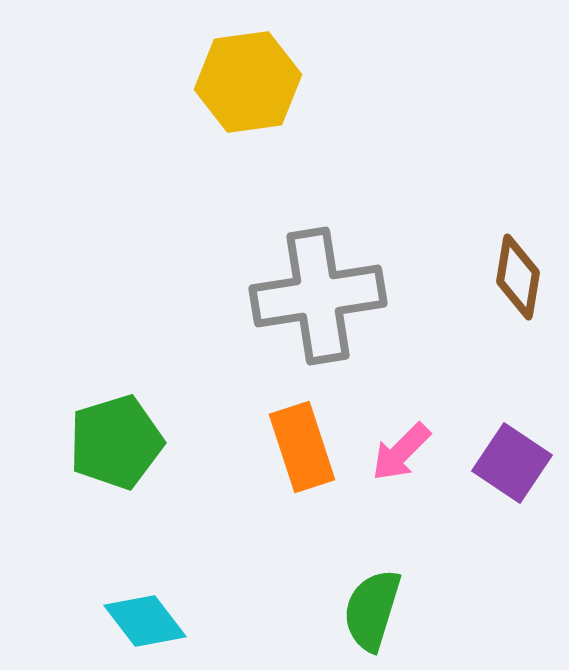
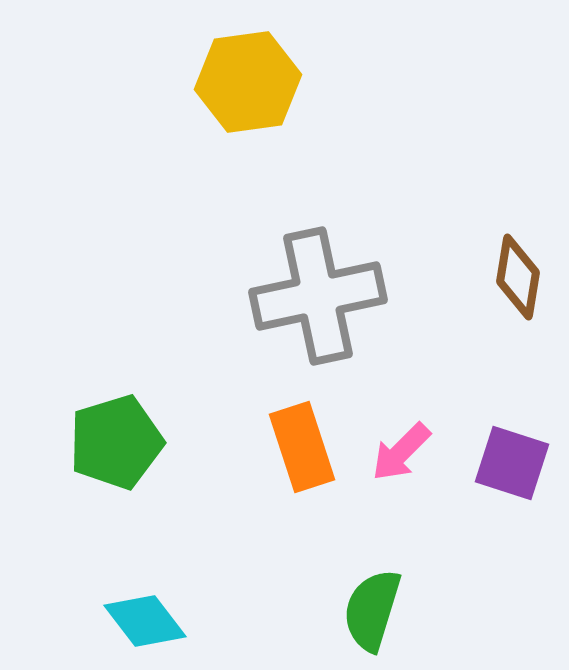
gray cross: rotated 3 degrees counterclockwise
purple square: rotated 16 degrees counterclockwise
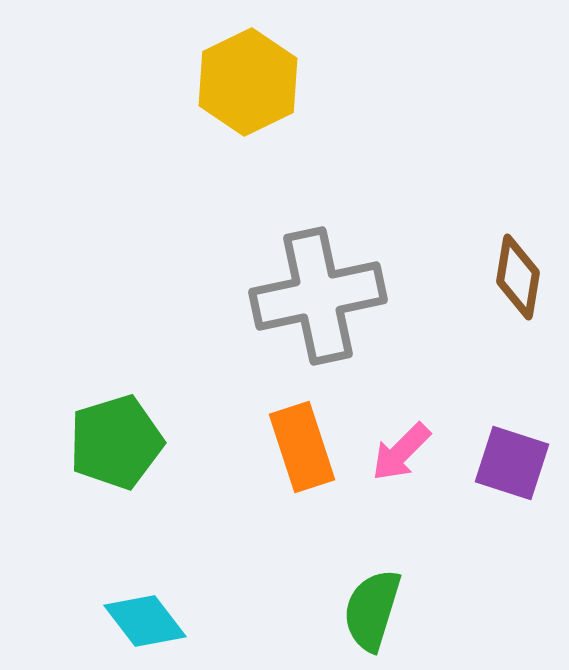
yellow hexagon: rotated 18 degrees counterclockwise
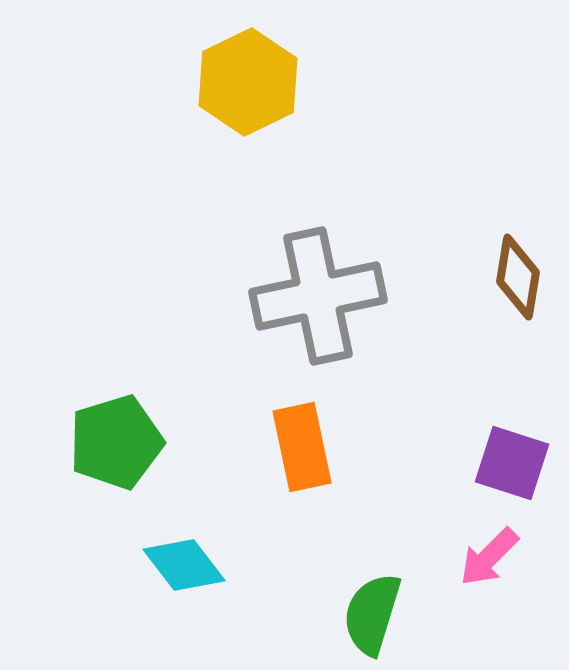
orange rectangle: rotated 6 degrees clockwise
pink arrow: moved 88 px right, 105 px down
green semicircle: moved 4 px down
cyan diamond: moved 39 px right, 56 px up
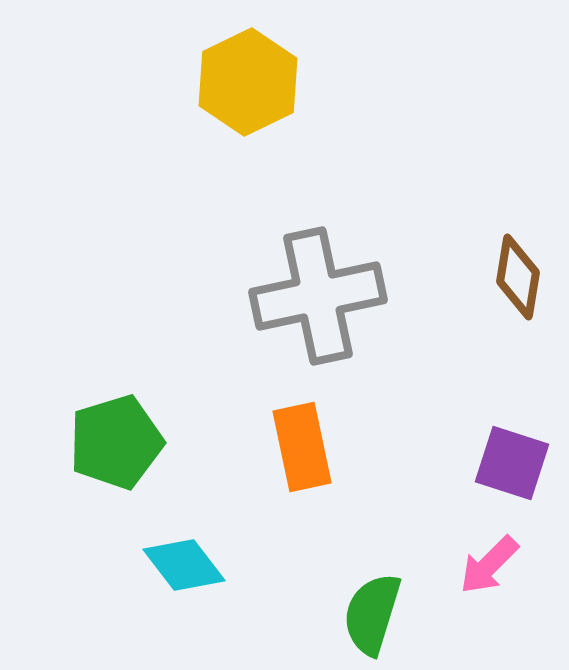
pink arrow: moved 8 px down
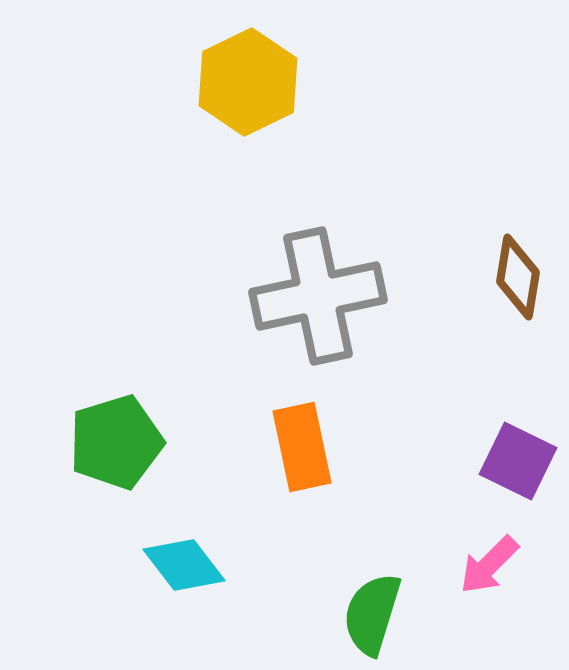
purple square: moved 6 px right, 2 px up; rotated 8 degrees clockwise
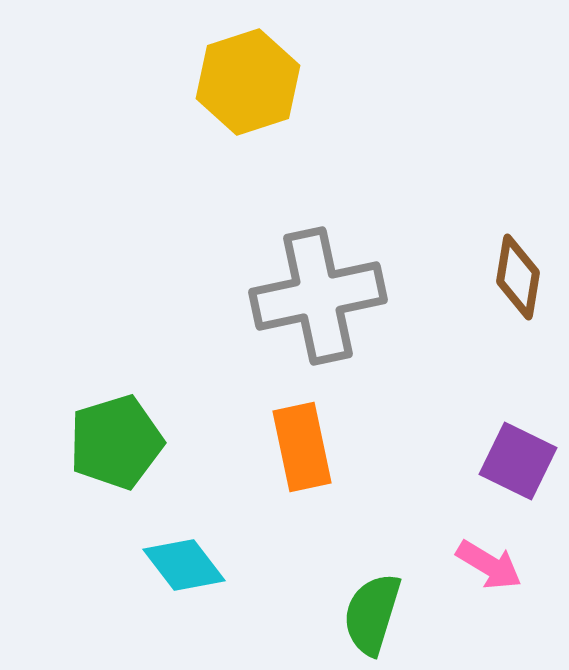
yellow hexagon: rotated 8 degrees clockwise
pink arrow: rotated 104 degrees counterclockwise
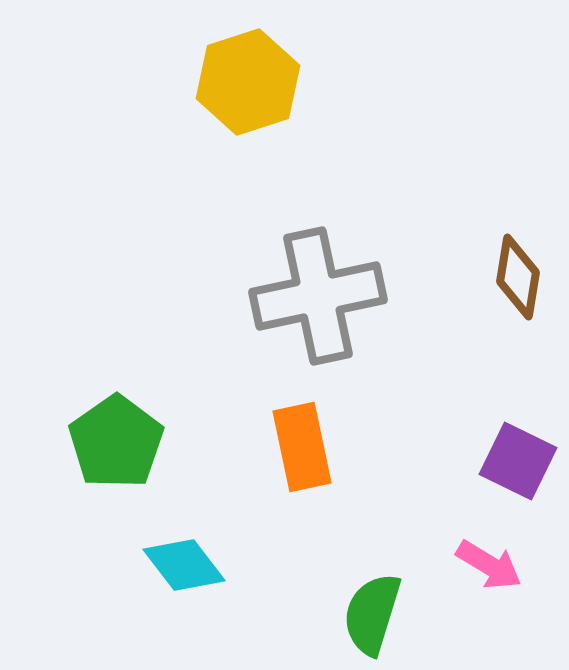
green pentagon: rotated 18 degrees counterclockwise
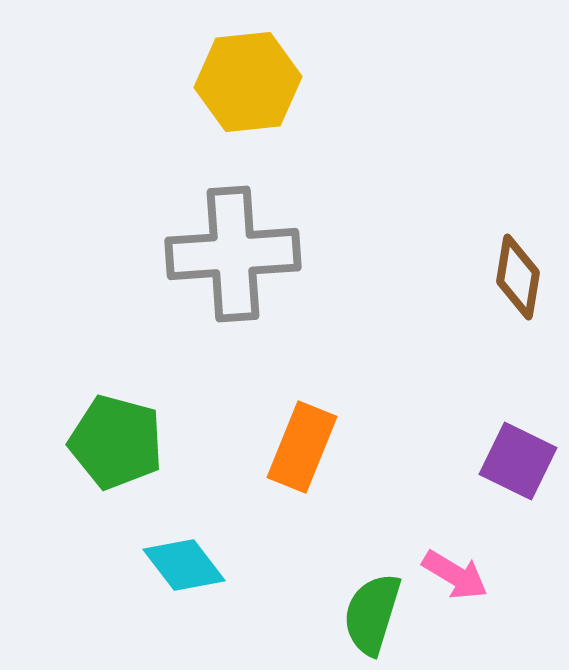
yellow hexagon: rotated 12 degrees clockwise
gray cross: moved 85 px left, 42 px up; rotated 8 degrees clockwise
green pentagon: rotated 22 degrees counterclockwise
orange rectangle: rotated 34 degrees clockwise
pink arrow: moved 34 px left, 10 px down
